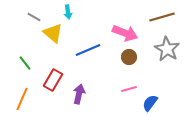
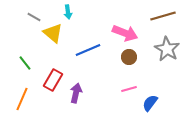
brown line: moved 1 px right, 1 px up
purple arrow: moved 3 px left, 1 px up
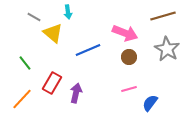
red rectangle: moved 1 px left, 3 px down
orange line: rotated 20 degrees clockwise
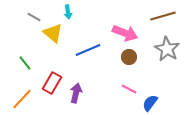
pink line: rotated 42 degrees clockwise
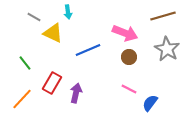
yellow triangle: rotated 15 degrees counterclockwise
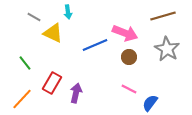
blue line: moved 7 px right, 5 px up
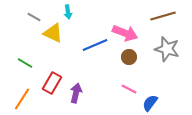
gray star: rotated 15 degrees counterclockwise
green line: rotated 21 degrees counterclockwise
orange line: rotated 10 degrees counterclockwise
